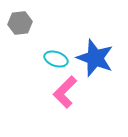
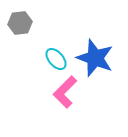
cyan ellipse: rotated 30 degrees clockwise
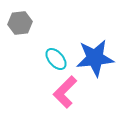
blue star: rotated 27 degrees counterclockwise
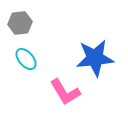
cyan ellipse: moved 30 px left
pink L-shape: rotated 76 degrees counterclockwise
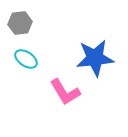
cyan ellipse: rotated 15 degrees counterclockwise
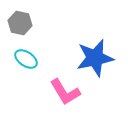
gray hexagon: rotated 20 degrees clockwise
blue star: rotated 6 degrees counterclockwise
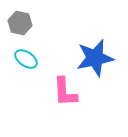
pink L-shape: rotated 28 degrees clockwise
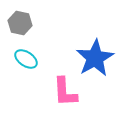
blue star: rotated 18 degrees counterclockwise
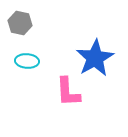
cyan ellipse: moved 1 px right, 2 px down; rotated 30 degrees counterclockwise
pink L-shape: moved 3 px right
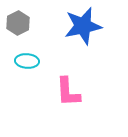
gray hexagon: moved 2 px left; rotated 20 degrees clockwise
blue star: moved 12 px left, 32 px up; rotated 18 degrees clockwise
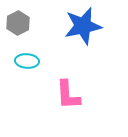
pink L-shape: moved 3 px down
